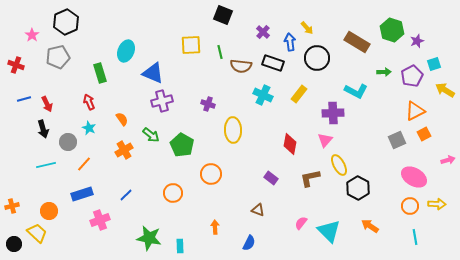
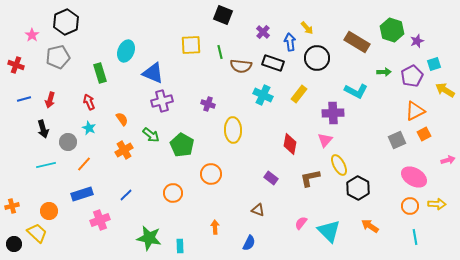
red arrow at (47, 104): moved 3 px right, 4 px up; rotated 42 degrees clockwise
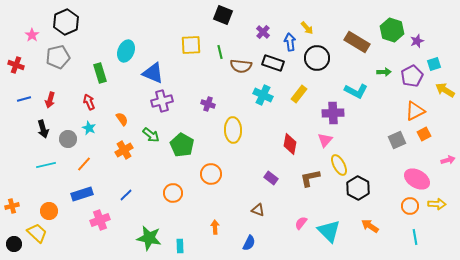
gray circle at (68, 142): moved 3 px up
pink ellipse at (414, 177): moved 3 px right, 2 px down
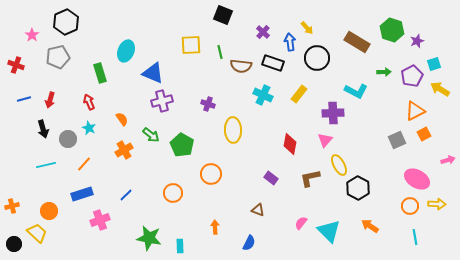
yellow arrow at (445, 90): moved 5 px left, 1 px up
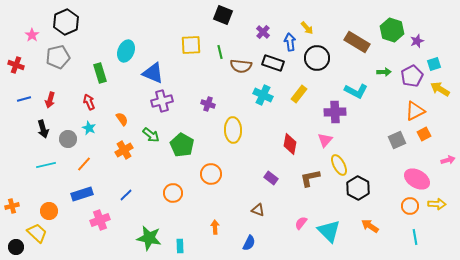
purple cross at (333, 113): moved 2 px right, 1 px up
black circle at (14, 244): moved 2 px right, 3 px down
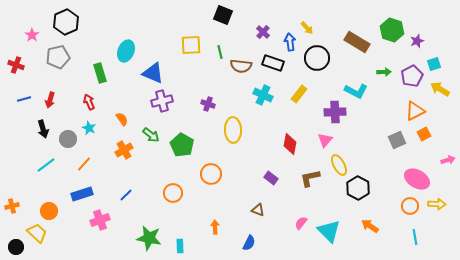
cyan line at (46, 165): rotated 24 degrees counterclockwise
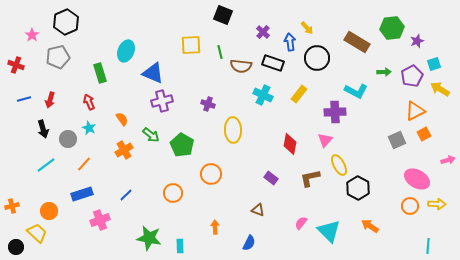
green hexagon at (392, 30): moved 2 px up; rotated 25 degrees counterclockwise
cyan line at (415, 237): moved 13 px right, 9 px down; rotated 14 degrees clockwise
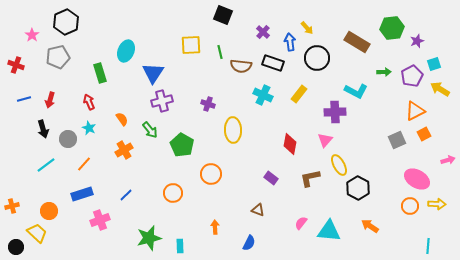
blue triangle at (153, 73): rotated 40 degrees clockwise
green arrow at (151, 135): moved 1 px left, 5 px up; rotated 12 degrees clockwise
cyan triangle at (329, 231): rotated 40 degrees counterclockwise
green star at (149, 238): rotated 25 degrees counterclockwise
